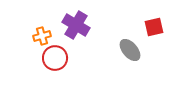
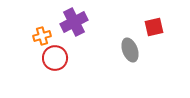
purple cross: moved 2 px left, 3 px up; rotated 32 degrees clockwise
gray ellipse: rotated 20 degrees clockwise
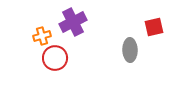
purple cross: moved 1 px left
gray ellipse: rotated 20 degrees clockwise
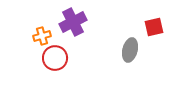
gray ellipse: rotated 15 degrees clockwise
